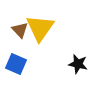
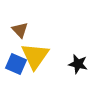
yellow triangle: moved 5 px left, 28 px down
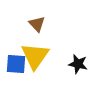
brown triangle: moved 17 px right, 6 px up
blue square: rotated 20 degrees counterclockwise
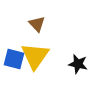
blue square: moved 2 px left, 5 px up; rotated 10 degrees clockwise
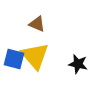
brown triangle: rotated 24 degrees counterclockwise
yellow triangle: rotated 16 degrees counterclockwise
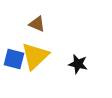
yellow triangle: rotated 28 degrees clockwise
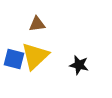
brown triangle: rotated 30 degrees counterclockwise
black star: moved 1 px right, 1 px down
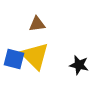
yellow triangle: rotated 32 degrees counterclockwise
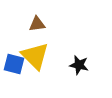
blue square: moved 5 px down
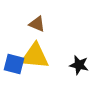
brown triangle: rotated 30 degrees clockwise
yellow triangle: rotated 40 degrees counterclockwise
